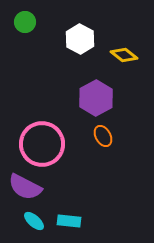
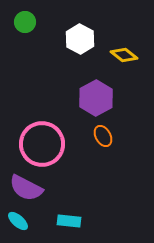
purple semicircle: moved 1 px right, 1 px down
cyan ellipse: moved 16 px left
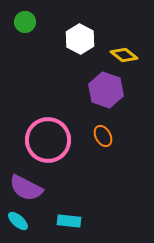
purple hexagon: moved 10 px right, 8 px up; rotated 12 degrees counterclockwise
pink circle: moved 6 px right, 4 px up
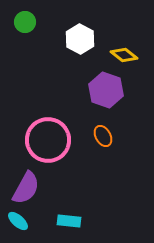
purple semicircle: rotated 88 degrees counterclockwise
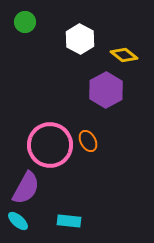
purple hexagon: rotated 12 degrees clockwise
orange ellipse: moved 15 px left, 5 px down
pink circle: moved 2 px right, 5 px down
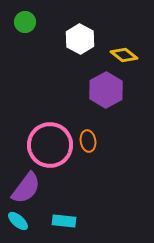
orange ellipse: rotated 20 degrees clockwise
purple semicircle: rotated 8 degrees clockwise
cyan rectangle: moved 5 px left
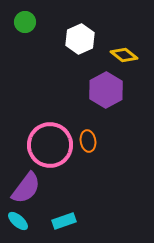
white hexagon: rotated 8 degrees clockwise
cyan rectangle: rotated 25 degrees counterclockwise
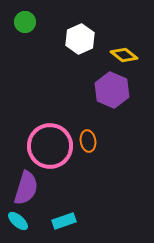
purple hexagon: moved 6 px right; rotated 8 degrees counterclockwise
pink circle: moved 1 px down
purple semicircle: rotated 20 degrees counterclockwise
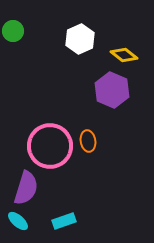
green circle: moved 12 px left, 9 px down
